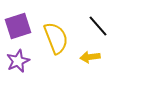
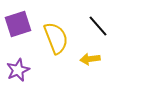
purple square: moved 2 px up
yellow arrow: moved 2 px down
purple star: moved 9 px down
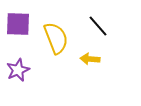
purple square: rotated 20 degrees clockwise
yellow arrow: rotated 12 degrees clockwise
